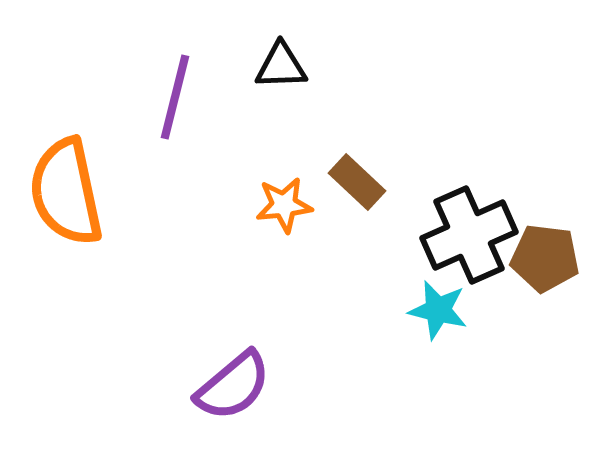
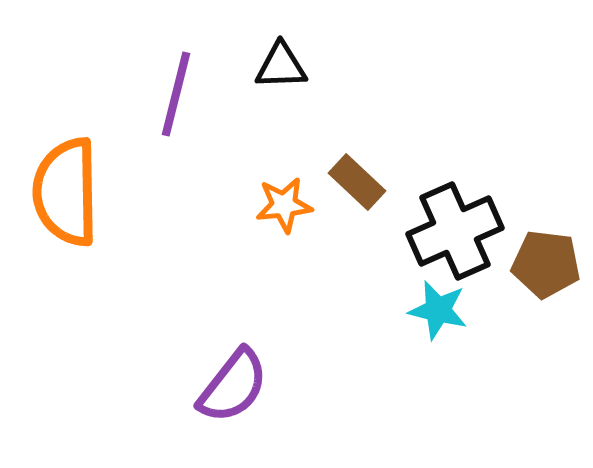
purple line: moved 1 px right, 3 px up
orange semicircle: rotated 11 degrees clockwise
black cross: moved 14 px left, 4 px up
brown pentagon: moved 1 px right, 6 px down
purple semicircle: rotated 12 degrees counterclockwise
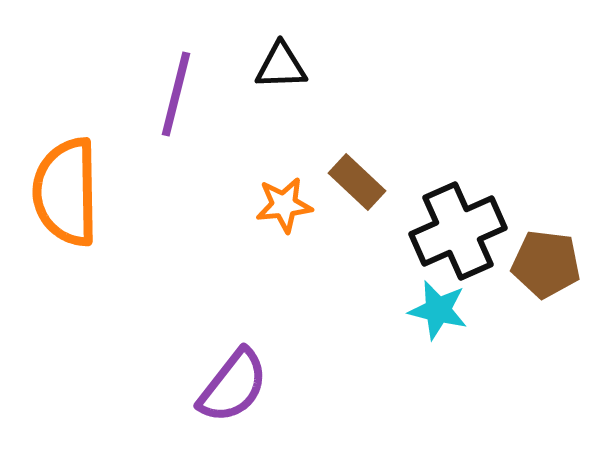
black cross: moved 3 px right
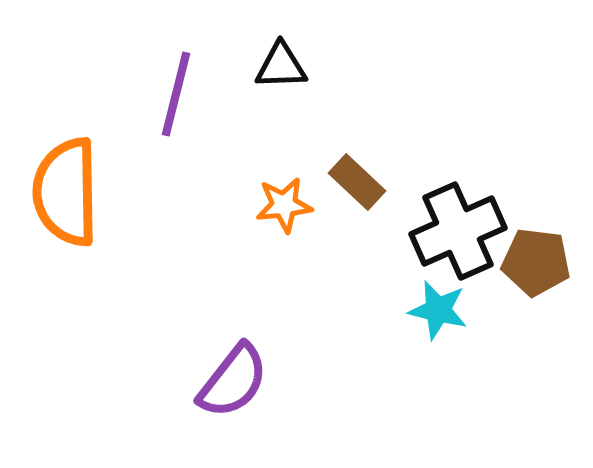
brown pentagon: moved 10 px left, 2 px up
purple semicircle: moved 5 px up
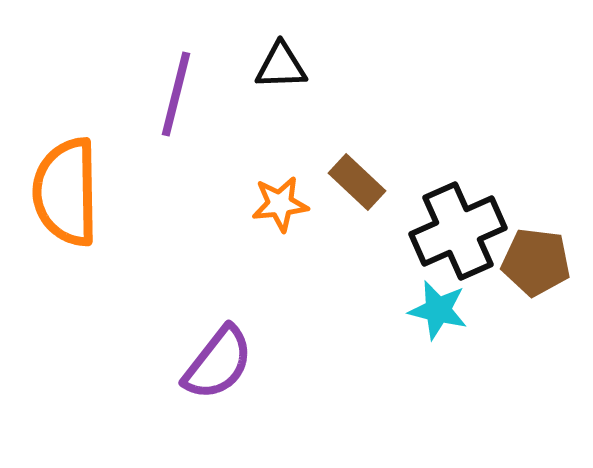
orange star: moved 4 px left, 1 px up
purple semicircle: moved 15 px left, 18 px up
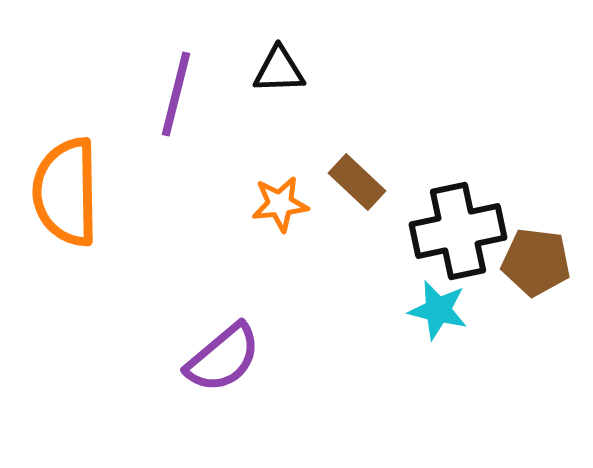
black triangle: moved 2 px left, 4 px down
black cross: rotated 12 degrees clockwise
purple semicircle: moved 5 px right, 5 px up; rotated 12 degrees clockwise
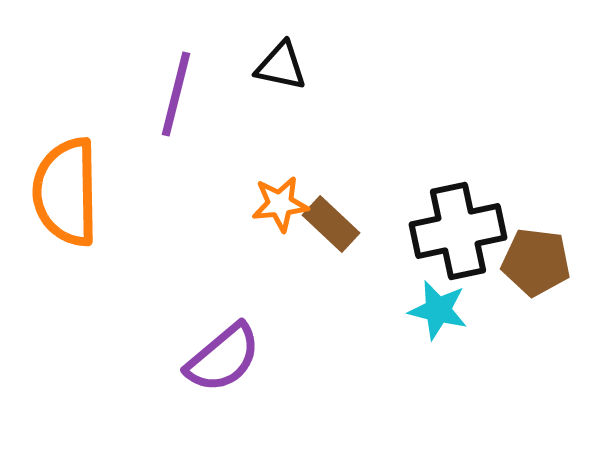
black triangle: moved 2 px right, 4 px up; rotated 14 degrees clockwise
brown rectangle: moved 26 px left, 42 px down
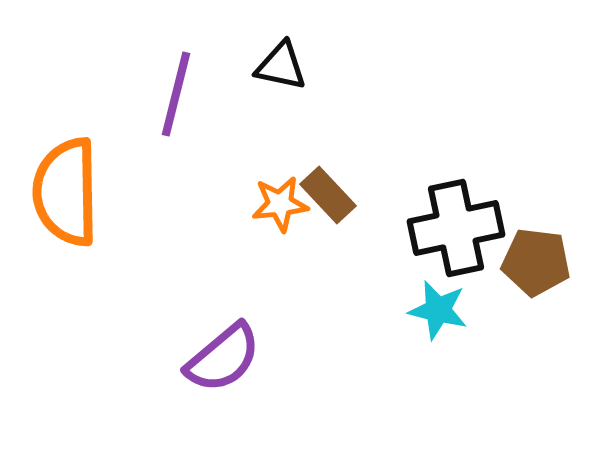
brown rectangle: moved 3 px left, 29 px up; rotated 4 degrees clockwise
black cross: moved 2 px left, 3 px up
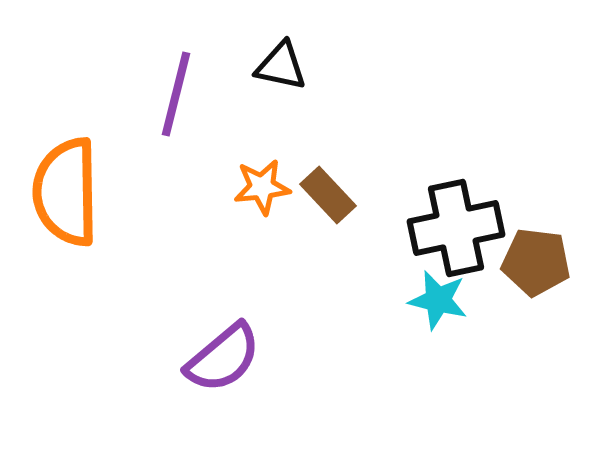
orange star: moved 18 px left, 17 px up
cyan star: moved 10 px up
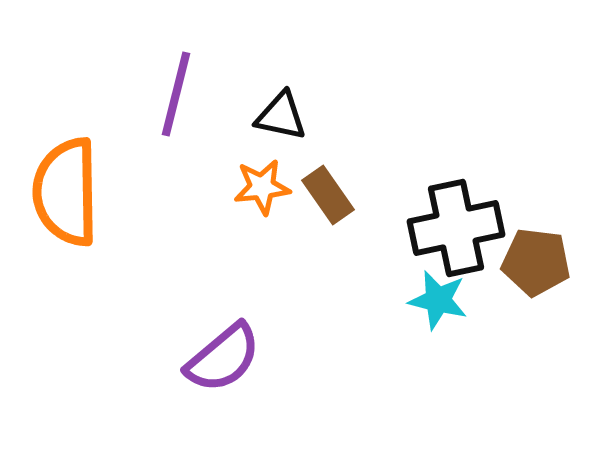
black triangle: moved 50 px down
brown rectangle: rotated 8 degrees clockwise
